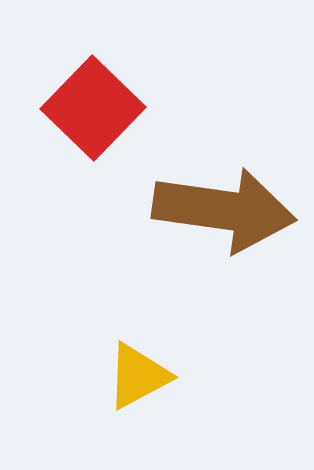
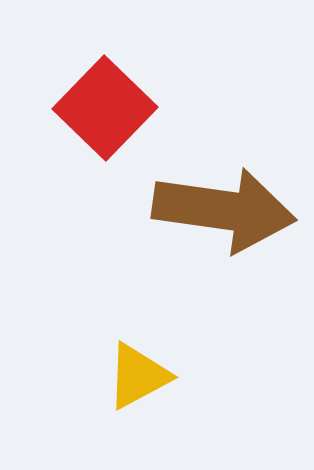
red square: moved 12 px right
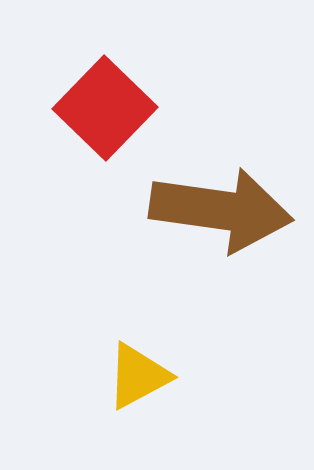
brown arrow: moved 3 px left
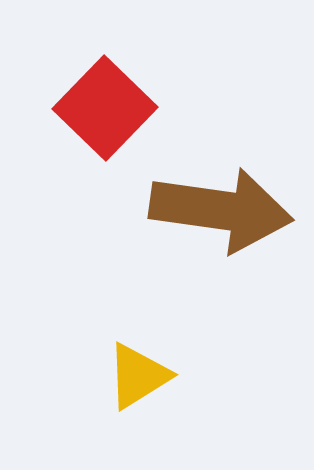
yellow triangle: rotated 4 degrees counterclockwise
